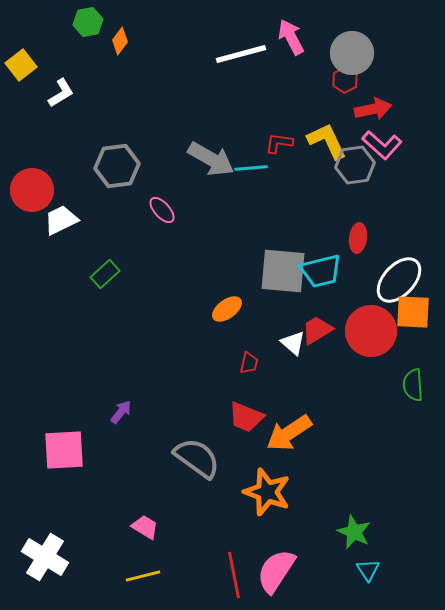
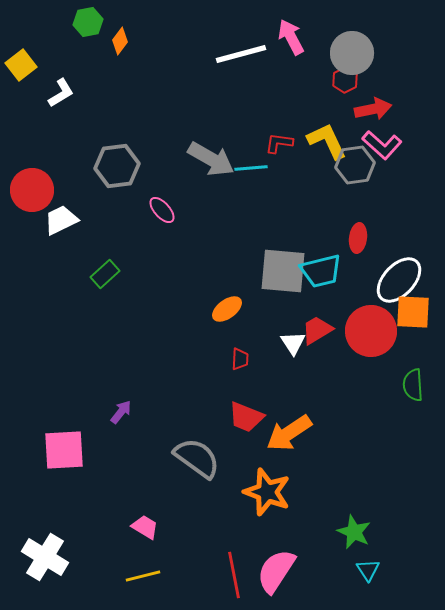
white triangle at (293, 343): rotated 16 degrees clockwise
red trapezoid at (249, 363): moved 9 px left, 4 px up; rotated 10 degrees counterclockwise
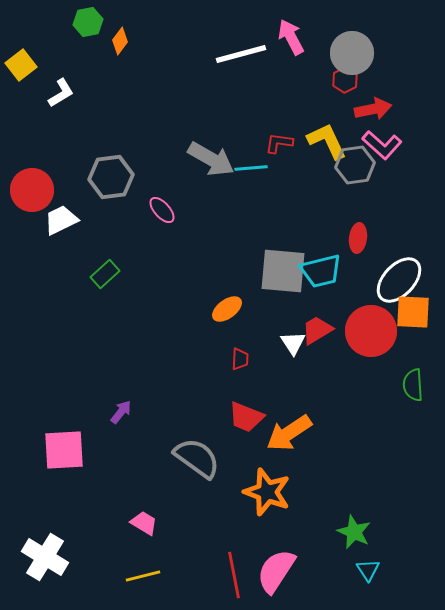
gray hexagon at (117, 166): moved 6 px left, 11 px down
pink trapezoid at (145, 527): moved 1 px left, 4 px up
